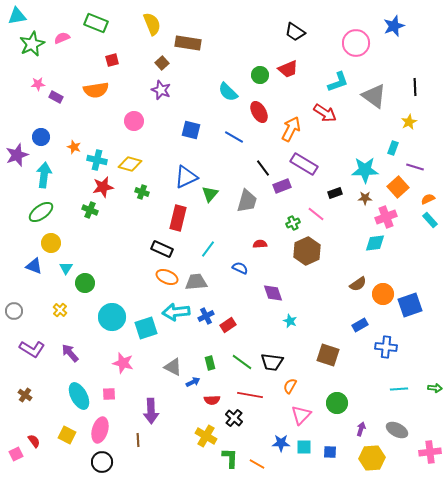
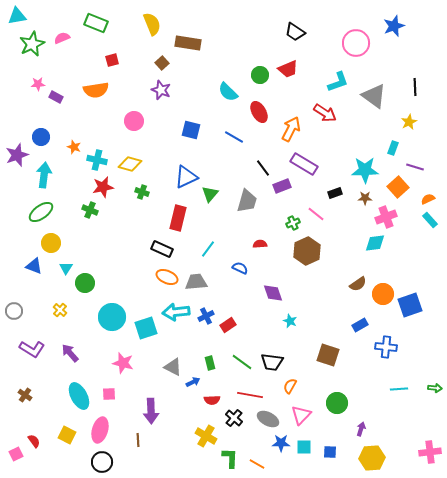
gray ellipse at (397, 430): moved 129 px left, 11 px up
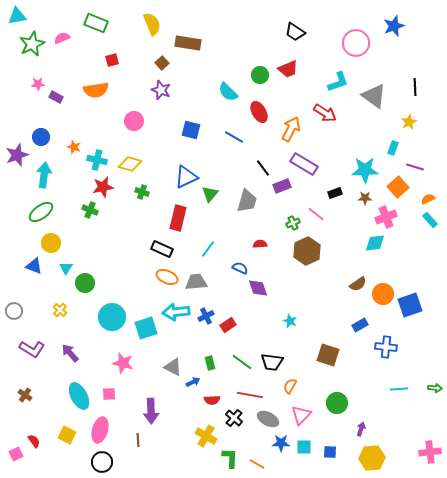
purple diamond at (273, 293): moved 15 px left, 5 px up
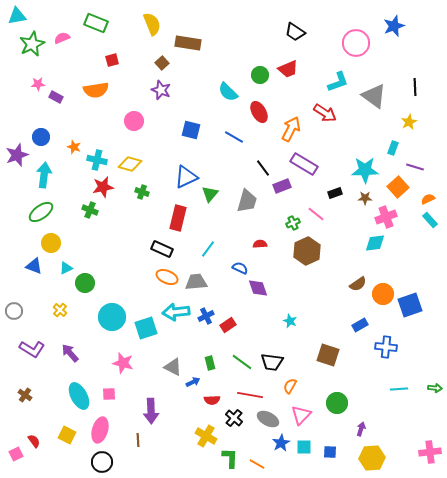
cyan triangle at (66, 268): rotated 32 degrees clockwise
blue star at (281, 443): rotated 30 degrees counterclockwise
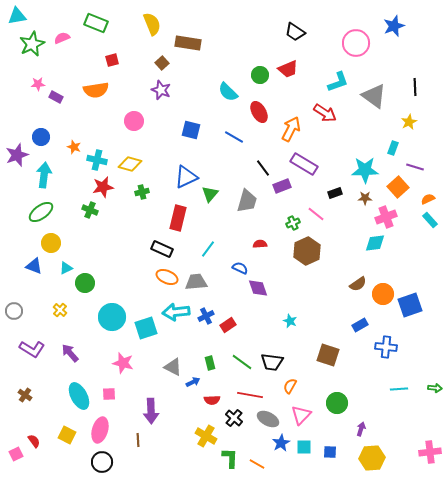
green cross at (142, 192): rotated 32 degrees counterclockwise
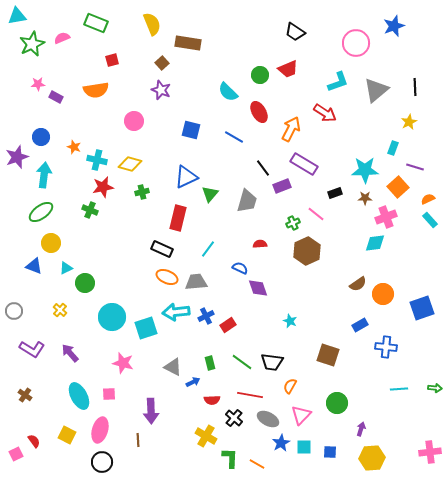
gray triangle at (374, 96): moved 2 px right, 6 px up; rotated 44 degrees clockwise
purple star at (17, 155): moved 2 px down
blue square at (410, 305): moved 12 px right, 3 px down
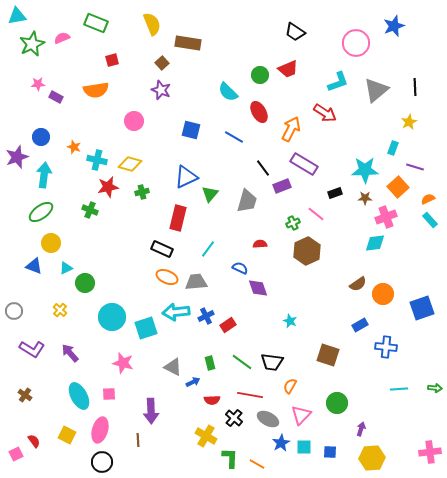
red star at (103, 187): moved 5 px right
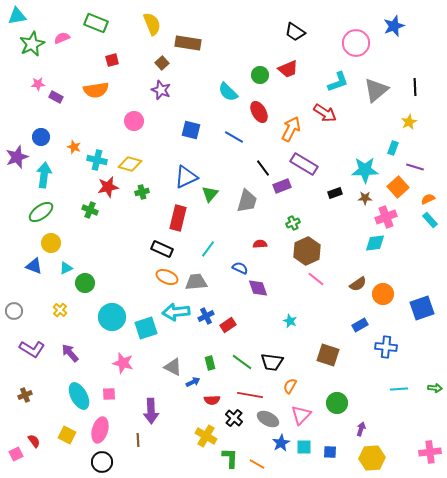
pink line at (316, 214): moved 65 px down
brown cross at (25, 395): rotated 32 degrees clockwise
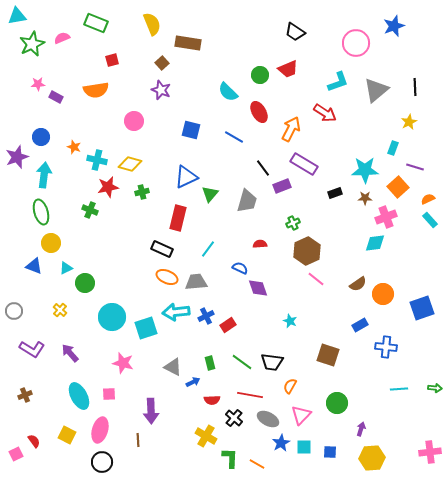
green ellipse at (41, 212): rotated 70 degrees counterclockwise
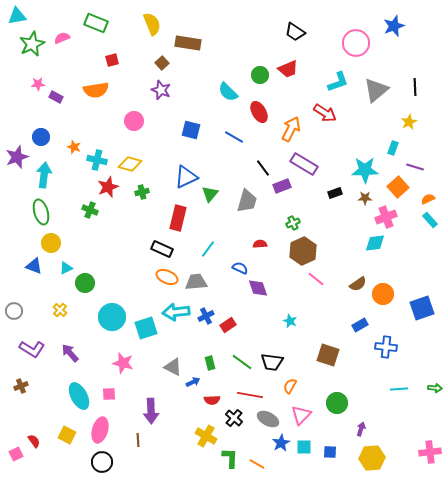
red star at (108, 187): rotated 10 degrees counterclockwise
brown hexagon at (307, 251): moved 4 px left
brown cross at (25, 395): moved 4 px left, 9 px up
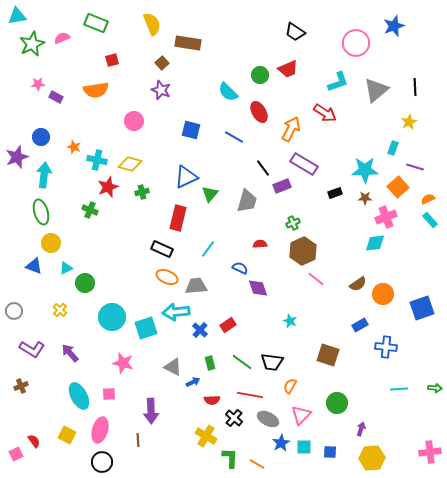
gray trapezoid at (196, 282): moved 4 px down
blue cross at (206, 316): moved 6 px left, 14 px down; rotated 21 degrees counterclockwise
